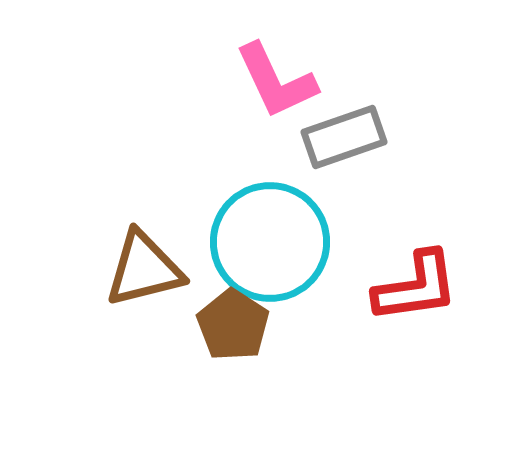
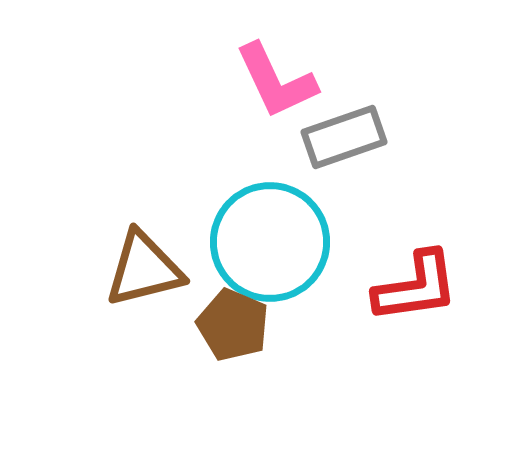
brown pentagon: rotated 10 degrees counterclockwise
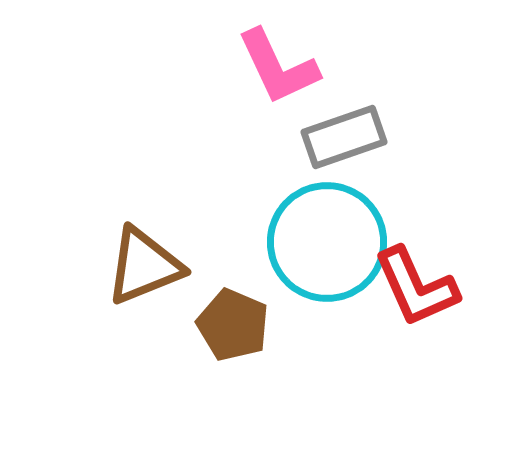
pink L-shape: moved 2 px right, 14 px up
cyan circle: moved 57 px right
brown triangle: moved 3 px up; rotated 8 degrees counterclockwise
red L-shape: rotated 74 degrees clockwise
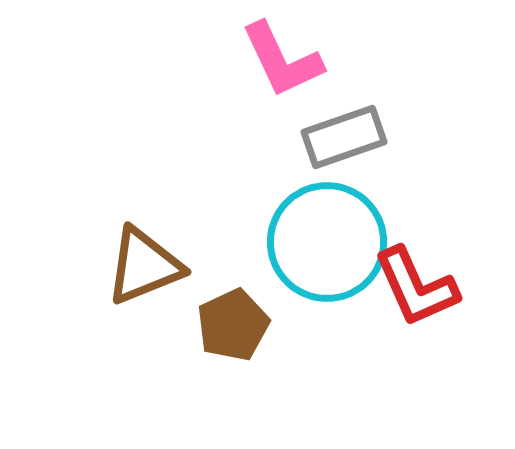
pink L-shape: moved 4 px right, 7 px up
brown pentagon: rotated 24 degrees clockwise
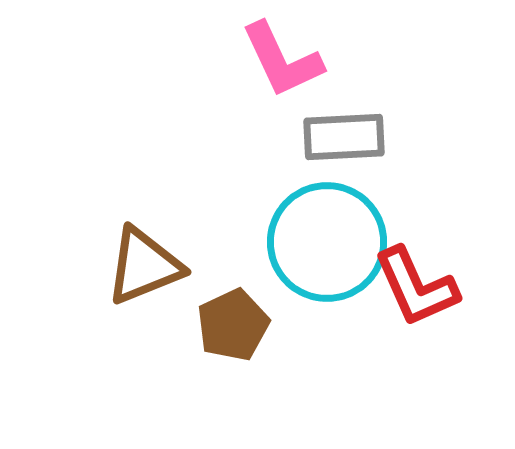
gray rectangle: rotated 16 degrees clockwise
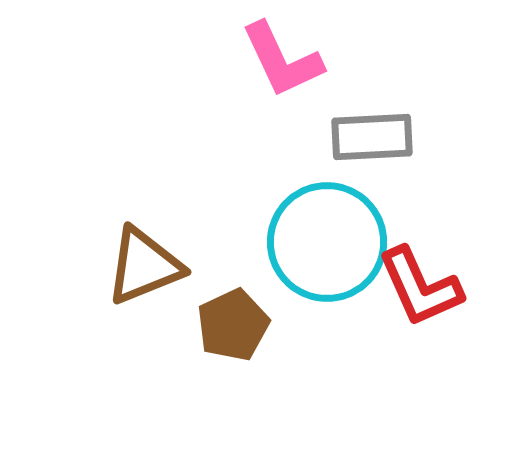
gray rectangle: moved 28 px right
red L-shape: moved 4 px right
